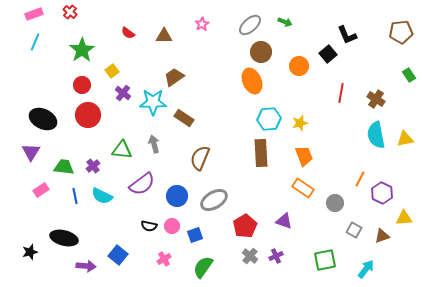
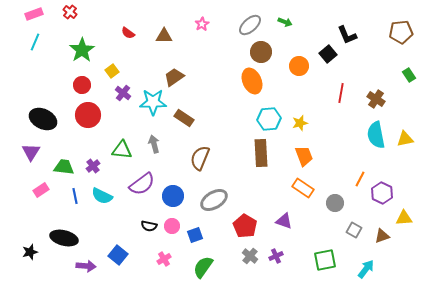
blue circle at (177, 196): moved 4 px left
red pentagon at (245, 226): rotated 10 degrees counterclockwise
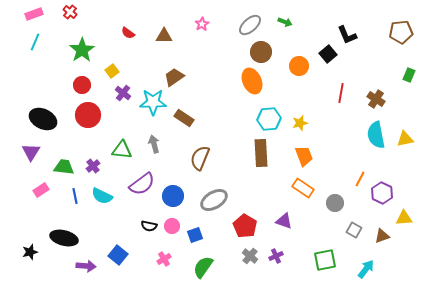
green rectangle at (409, 75): rotated 56 degrees clockwise
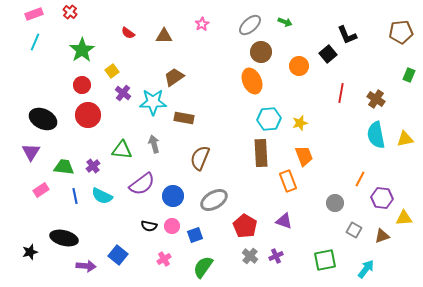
brown rectangle at (184, 118): rotated 24 degrees counterclockwise
orange rectangle at (303, 188): moved 15 px left, 7 px up; rotated 35 degrees clockwise
purple hexagon at (382, 193): moved 5 px down; rotated 20 degrees counterclockwise
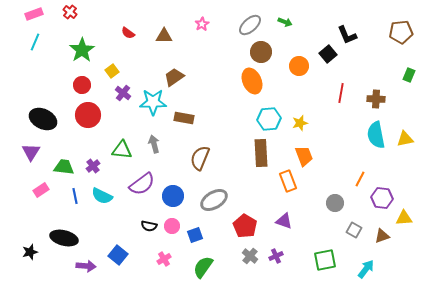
brown cross at (376, 99): rotated 30 degrees counterclockwise
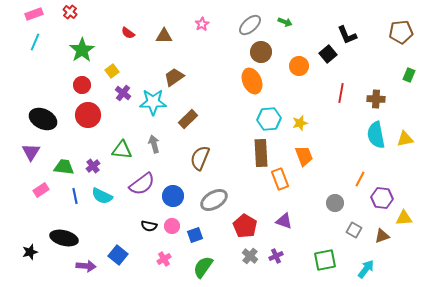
brown rectangle at (184, 118): moved 4 px right, 1 px down; rotated 54 degrees counterclockwise
orange rectangle at (288, 181): moved 8 px left, 2 px up
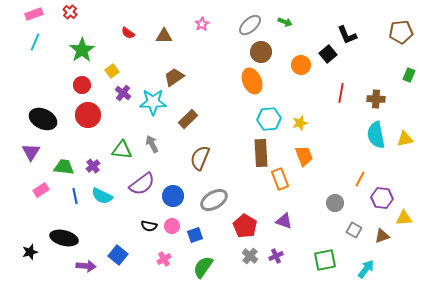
orange circle at (299, 66): moved 2 px right, 1 px up
gray arrow at (154, 144): moved 2 px left; rotated 12 degrees counterclockwise
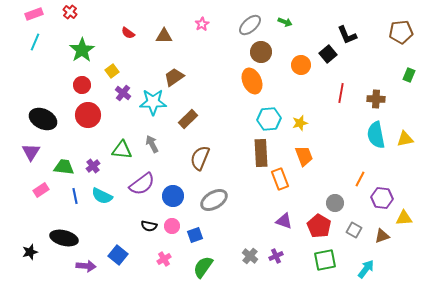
red pentagon at (245, 226): moved 74 px right
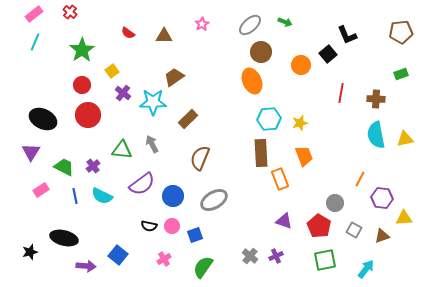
pink rectangle at (34, 14): rotated 18 degrees counterclockwise
green rectangle at (409, 75): moved 8 px left, 1 px up; rotated 48 degrees clockwise
green trapezoid at (64, 167): rotated 20 degrees clockwise
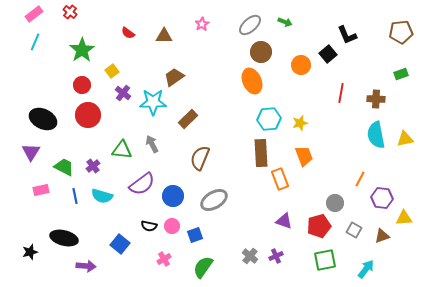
pink rectangle at (41, 190): rotated 21 degrees clockwise
cyan semicircle at (102, 196): rotated 10 degrees counterclockwise
red pentagon at (319, 226): rotated 25 degrees clockwise
blue square at (118, 255): moved 2 px right, 11 px up
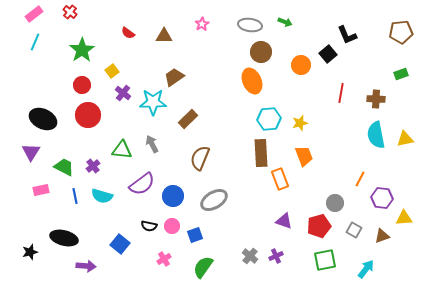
gray ellipse at (250, 25): rotated 50 degrees clockwise
